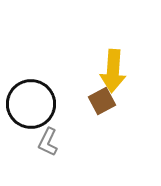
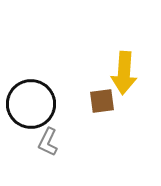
yellow arrow: moved 11 px right, 2 px down
brown square: rotated 20 degrees clockwise
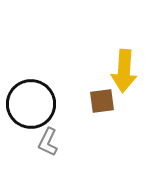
yellow arrow: moved 2 px up
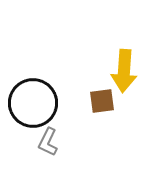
black circle: moved 2 px right, 1 px up
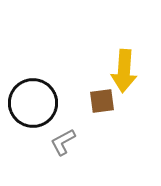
gray L-shape: moved 15 px right; rotated 36 degrees clockwise
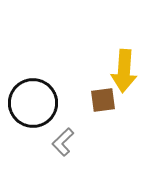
brown square: moved 1 px right, 1 px up
gray L-shape: rotated 16 degrees counterclockwise
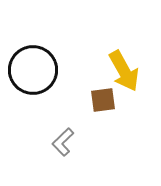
yellow arrow: rotated 33 degrees counterclockwise
black circle: moved 33 px up
